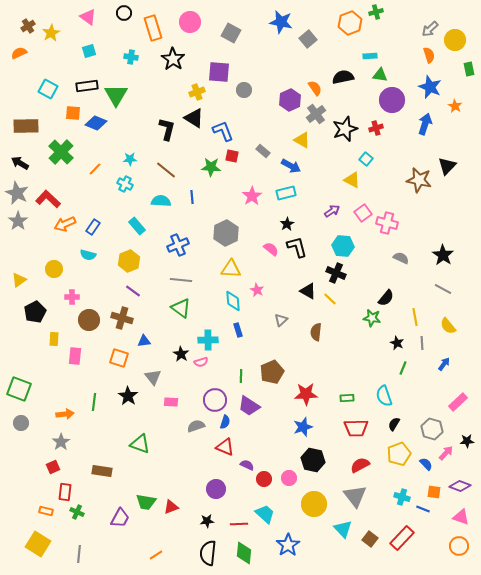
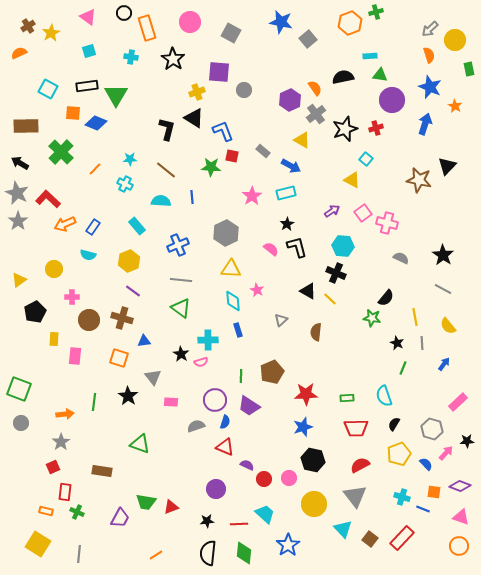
orange rectangle at (153, 28): moved 6 px left
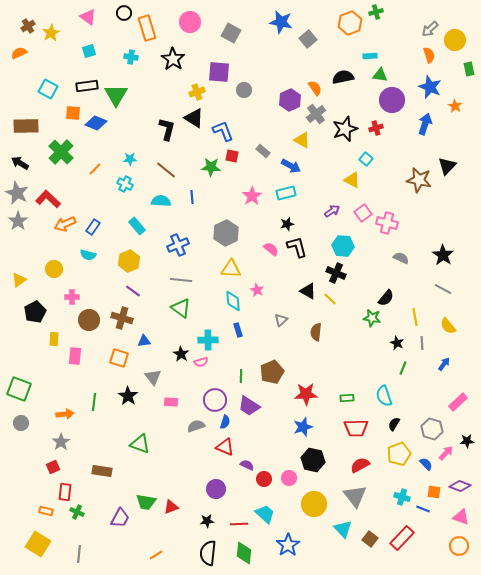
black star at (287, 224): rotated 16 degrees clockwise
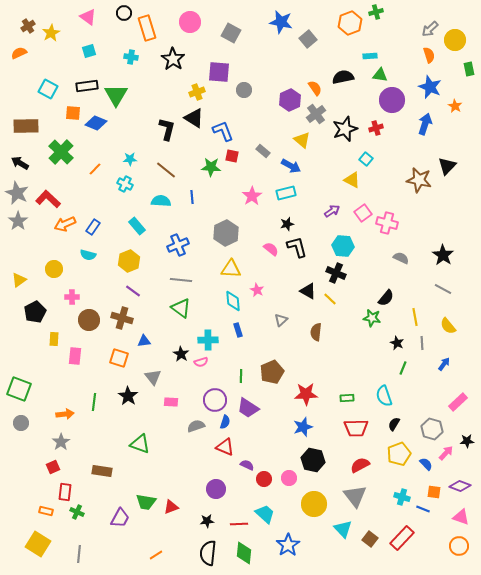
yellow triangle at (302, 140): rotated 12 degrees clockwise
purple trapezoid at (249, 406): moved 1 px left, 2 px down
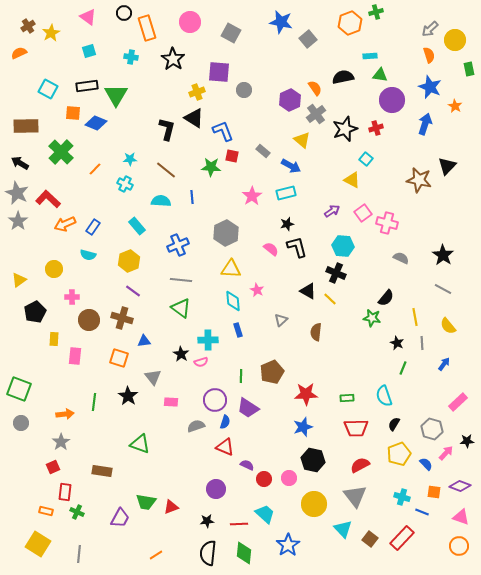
blue line at (423, 509): moved 1 px left, 3 px down
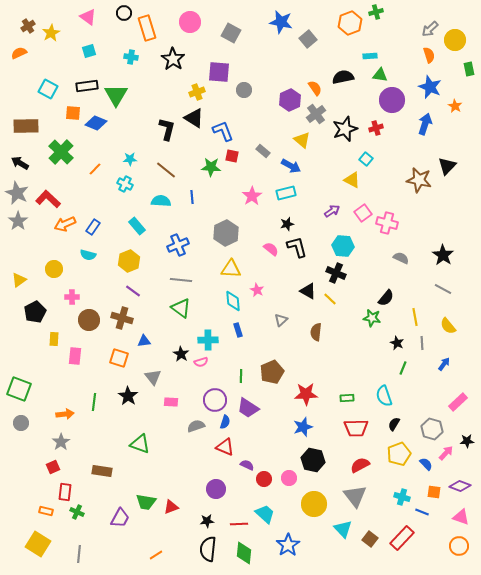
black semicircle at (208, 553): moved 4 px up
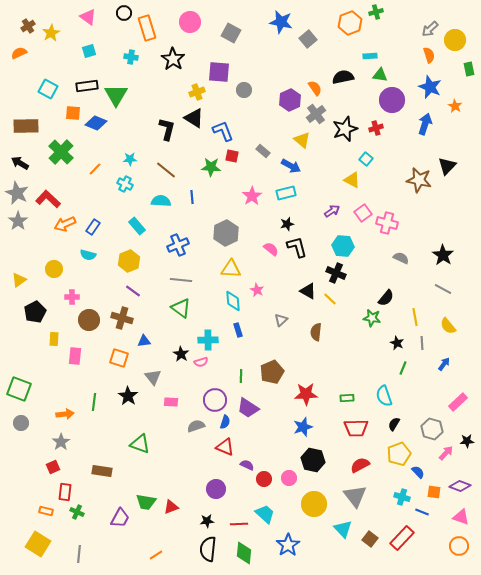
blue semicircle at (426, 464): moved 8 px left, 8 px down
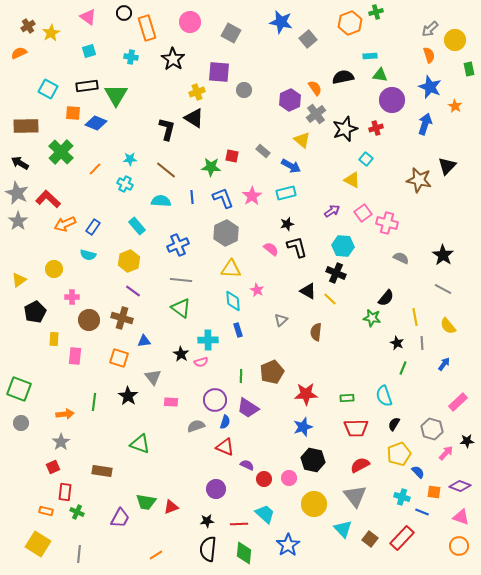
blue L-shape at (223, 131): moved 67 px down
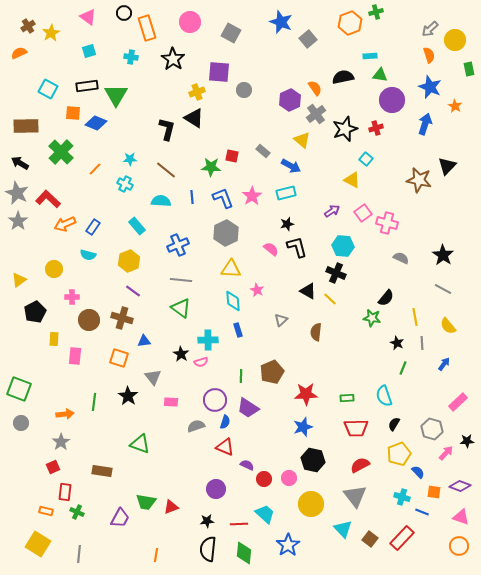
blue star at (281, 22): rotated 10 degrees clockwise
yellow circle at (314, 504): moved 3 px left
orange line at (156, 555): rotated 48 degrees counterclockwise
